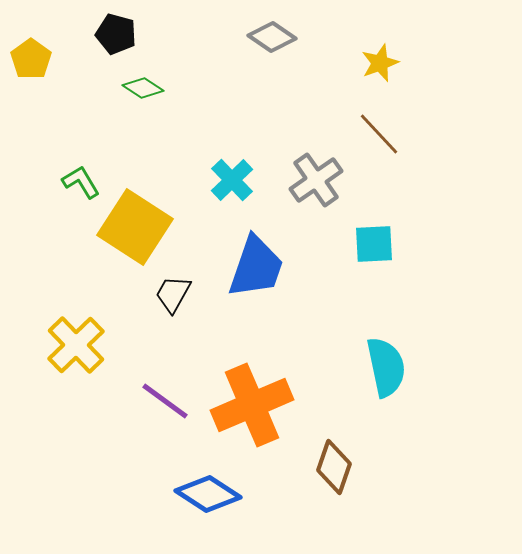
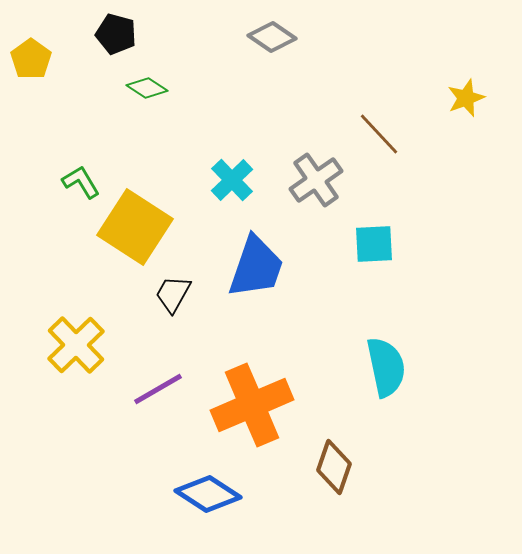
yellow star: moved 86 px right, 35 px down
green diamond: moved 4 px right
purple line: moved 7 px left, 12 px up; rotated 66 degrees counterclockwise
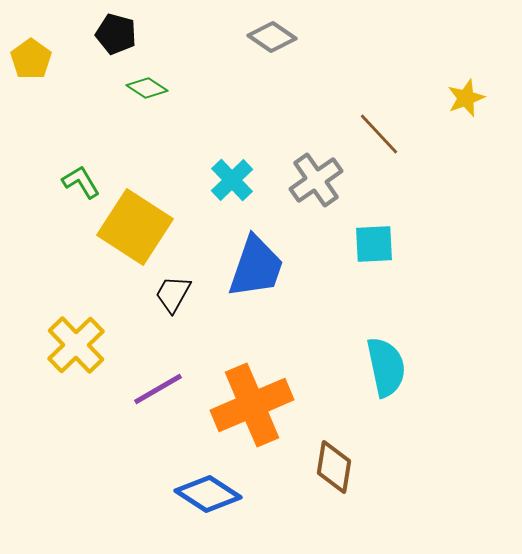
brown diamond: rotated 10 degrees counterclockwise
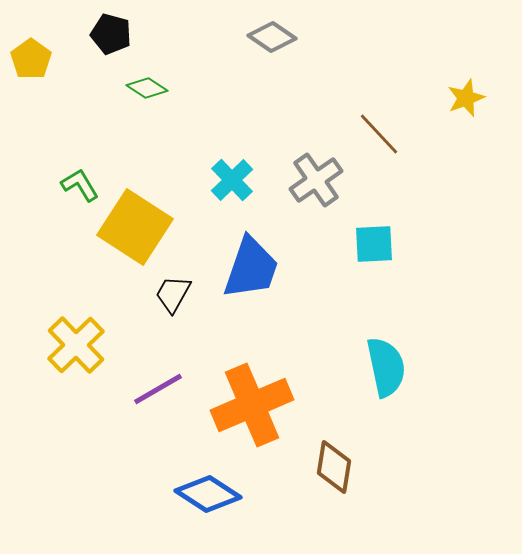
black pentagon: moved 5 px left
green L-shape: moved 1 px left, 3 px down
blue trapezoid: moved 5 px left, 1 px down
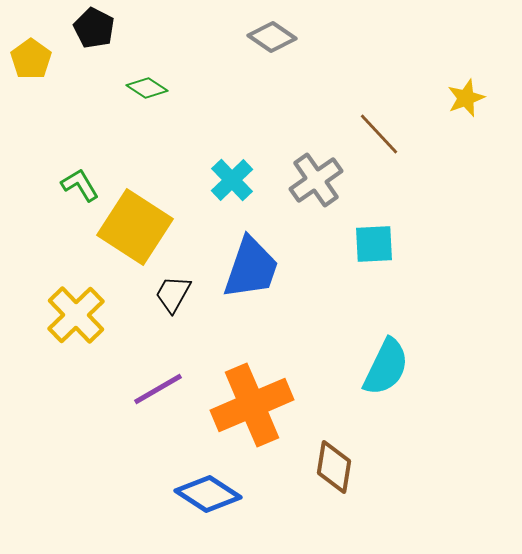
black pentagon: moved 17 px left, 6 px up; rotated 12 degrees clockwise
yellow cross: moved 30 px up
cyan semicircle: rotated 38 degrees clockwise
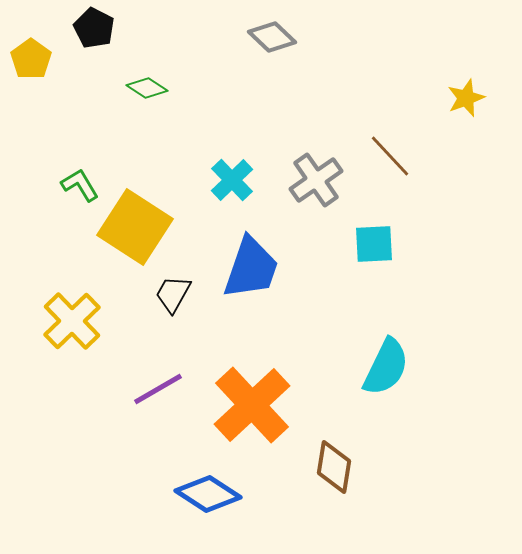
gray diamond: rotated 9 degrees clockwise
brown line: moved 11 px right, 22 px down
yellow cross: moved 4 px left, 6 px down
orange cross: rotated 20 degrees counterclockwise
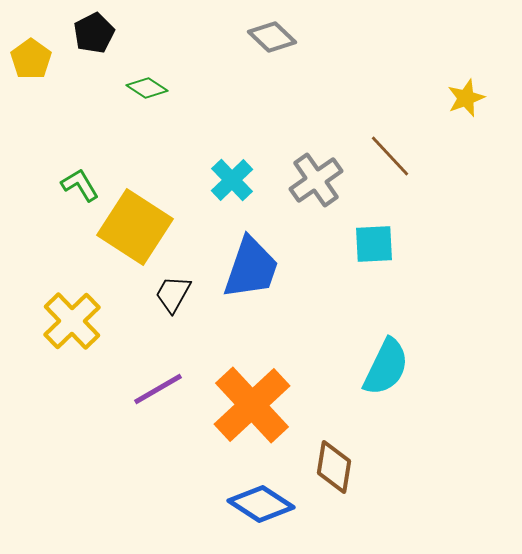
black pentagon: moved 5 px down; rotated 18 degrees clockwise
blue diamond: moved 53 px right, 10 px down
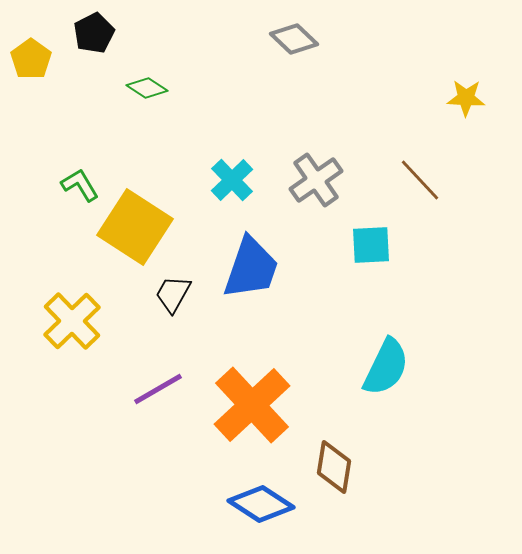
gray diamond: moved 22 px right, 2 px down
yellow star: rotated 24 degrees clockwise
brown line: moved 30 px right, 24 px down
cyan square: moved 3 px left, 1 px down
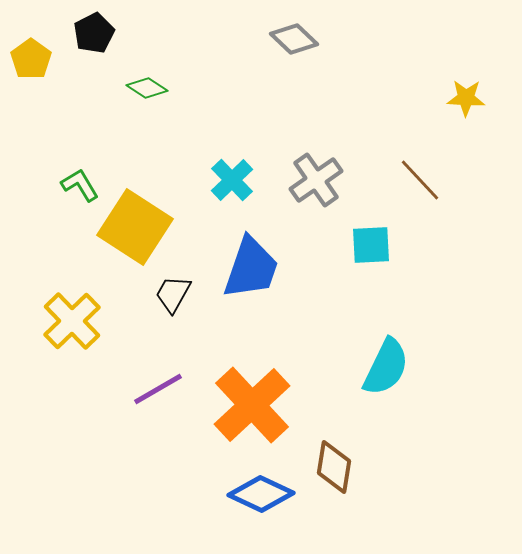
blue diamond: moved 10 px up; rotated 8 degrees counterclockwise
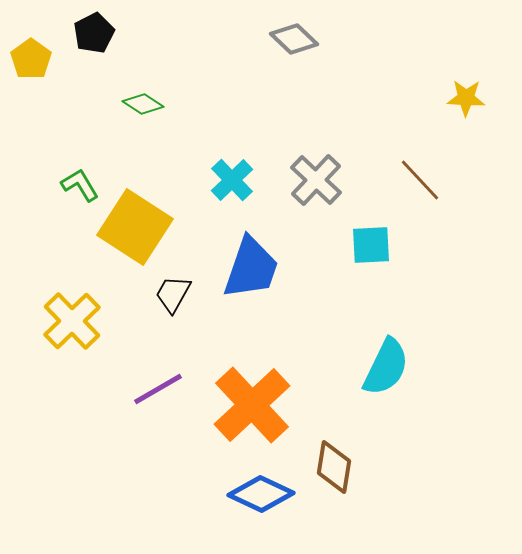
green diamond: moved 4 px left, 16 px down
gray cross: rotated 12 degrees counterclockwise
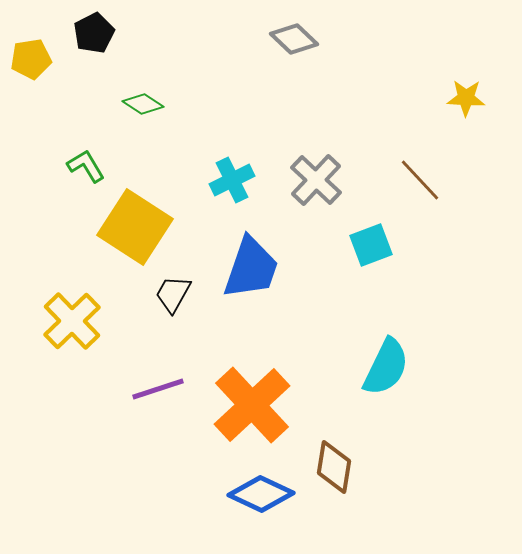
yellow pentagon: rotated 27 degrees clockwise
cyan cross: rotated 18 degrees clockwise
green L-shape: moved 6 px right, 19 px up
cyan square: rotated 18 degrees counterclockwise
purple line: rotated 12 degrees clockwise
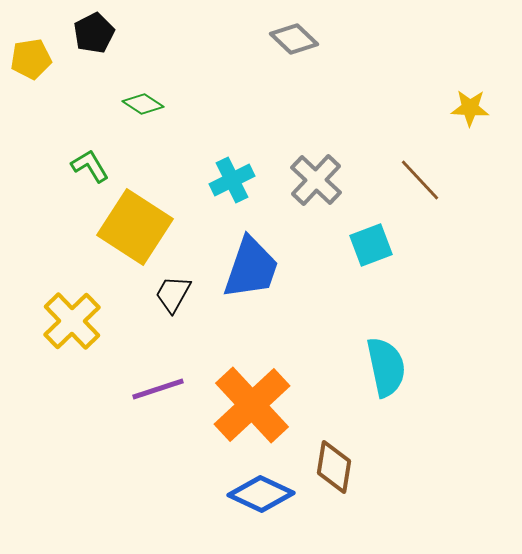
yellow star: moved 4 px right, 10 px down
green L-shape: moved 4 px right
cyan semicircle: rotated 38 degrees counterclockwise
